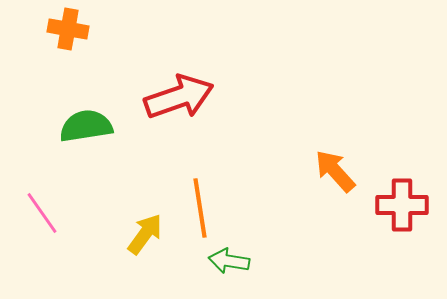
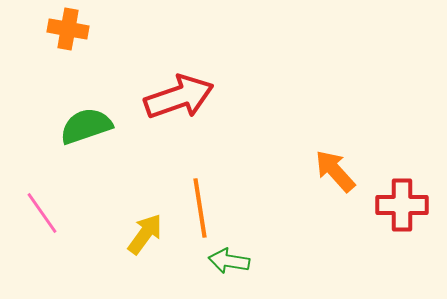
green semicircle: rotated 10 degrees counterclockwise
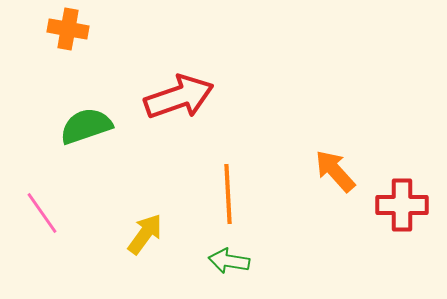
orange line: moved 28 px right, 14 px up; rotated 6 degrees clockwise
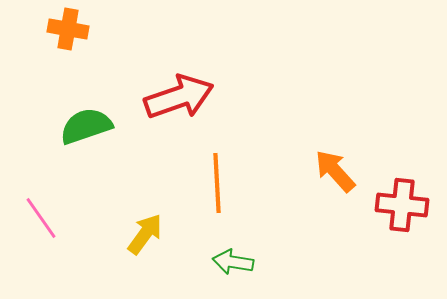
orange line: moved 11 px left, 11 px up
red cross: rotated 6 degrees clockwise
pink line: moved 1 px left, 5 px down
green arrow: moved 4 px right, 1 px down
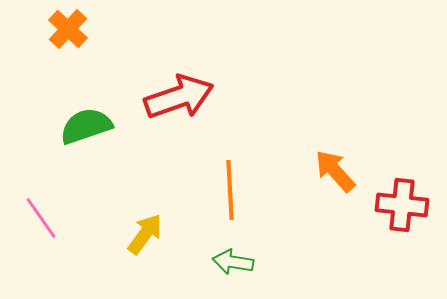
orange cross: rotated 33 degrees clockwise
orange line: moved 13 px right, 7 px down
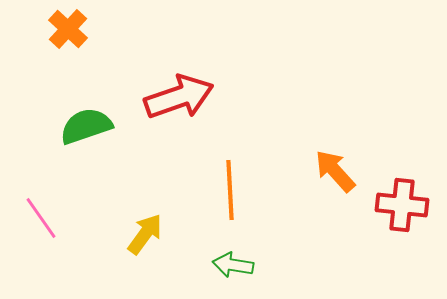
green arrow: moved 3 px down
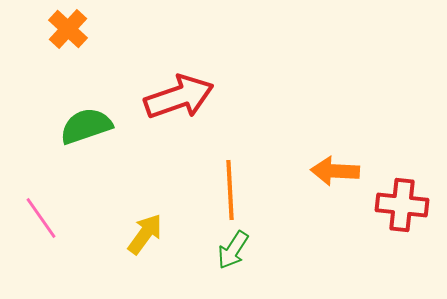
orange arrow: rotated 45 degrees counterclockwise
green arrow: moved 15 px up; rotated 66 degrees counterclockwise
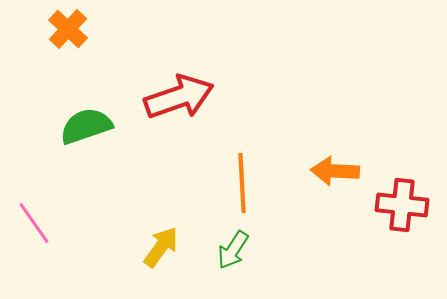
orange line: moved 12 px right, 7 px up
pink line: moved 7 px left, 5 px down
yellow arrow: moved 16 px right, 13 px down
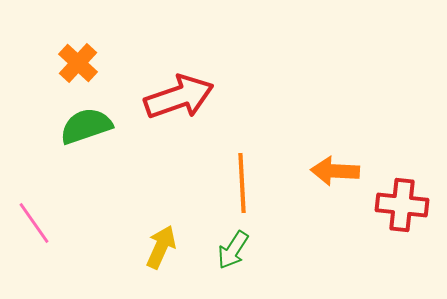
orange cross: moved 10 px right, 34 px down
yellow arrow: rotated 12 degrees counterclockwise
